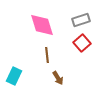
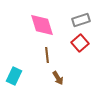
red square: moved 2 px left
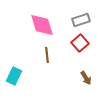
brown arrow: moved 28 px right
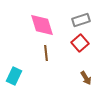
brown line: moved 1 px left, 2 px up
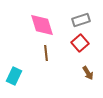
brown arrow: moved 2 px right, 5 px up
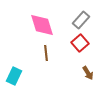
gray rectangle: rotated 30 degrees counterclockwise
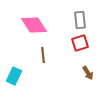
gray rectangle: moved 1 px left; rotated 48 degrees counterclockwise
pink diamond: moved 8 px left; rotated 16 degrees counterclockwise
red square: rotated 24 degrees clockwise
brown line: moved 3 px left, 2 px down
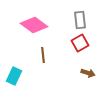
pink diamond: rotated 20 degrees counterclockwise
red square: rotated 12 degrees counterclockwise
brown arrow: rotated 40 degrees counterclockwise
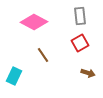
gray rectangle: moved 4 px up
pink diamond: moved 3 px up; rotated 8 degrees counterclockwise
brown line: rotated 28 degrees counterclockwise
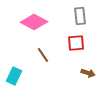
red square: moved 4 px left; rotated 24 degrees clockwise
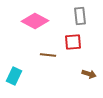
pink diamond: moved 1 px right, 1 px up
red square: moved 3 px left, 1 px up
brown line: moved 5 px right; rotated 49 degrees counterclockwise
brown arrow: moved 1 px right, 1 px down
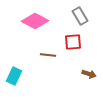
gray rectangle: rotated 24 degrees counterclockwise
